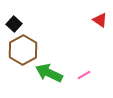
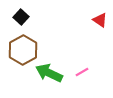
black square: moved 7 px right, 7 px up
pink line: moved 2 px left, 3 px up
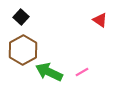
green arrow: moved 1 px up
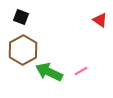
black square: rotated 21 degrees counterclockwise
pink line: moved 1 px left, 1 px up
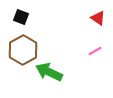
red triangle: moved 2 px left, 2 px up
pink line: moved 14 px right, 20 px up
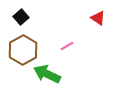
black square: rotated 28 degrees clockwise
pink line: moved 28 px left, 5 px up
green arrow: moved 2 px left, 2 px down
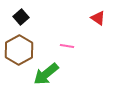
pink line: rotated 40 degrees clockwise
brown hexagon: moved 4 px left
green arrow: moved 1 px left; rotated 64 degrees counterclockwise
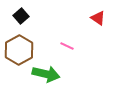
black square: moved 1 px up
pink line: rotated 16 degrees clockwise
green arrow: rotated 128 degrees counterclockwise
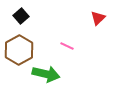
red triangle: rotated 42 degrees clockwise
